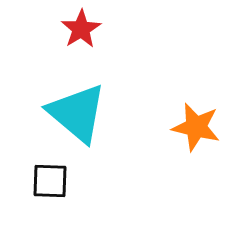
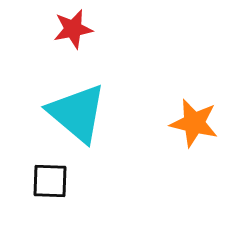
red star: moved 8 px left; rotated 21 degrees clockwise
orange star: moved 2 px left, 4 px up
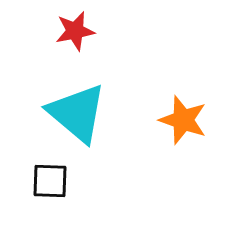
red star: moved 2 px right, 2 px down
orange star: moved 11 px left, 3 px up; rotated 6 degrees clockwise
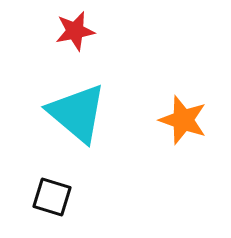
black square: moved 2 px right, 16 px down; rotated 15 degrees clockwise
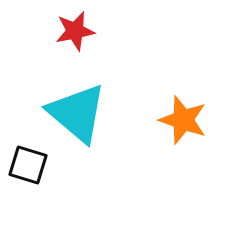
black square: moved 24 px left, 32 px up
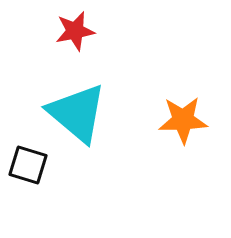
orange star: rotated 21 degrees counterclockwise
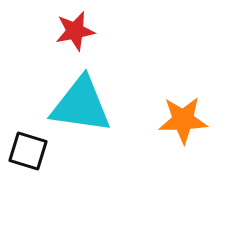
cyan triangle: moved 4 px right, 8 px up; rotated 32 degrees counterclockwise
black square: moved 14 px up
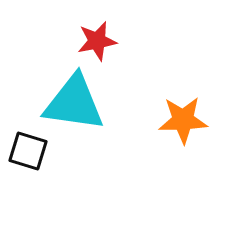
red star: moved 22 px right, 10 px down
cyan triangle: moved 7 px left, 2 px up
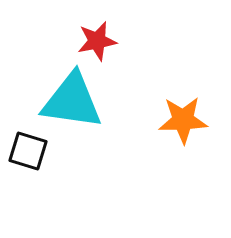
cyan triangle: moved 2 px left, 2 px up
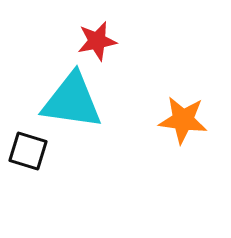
orange star: rotated 9 degrees clockwise
